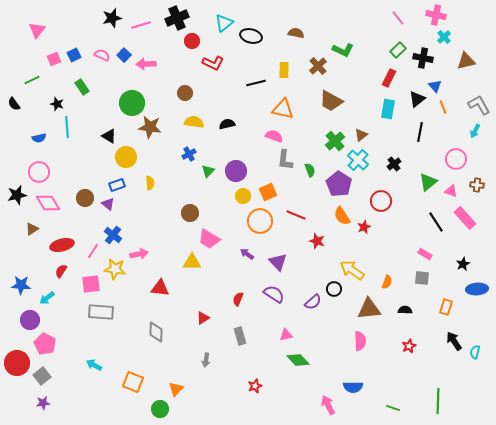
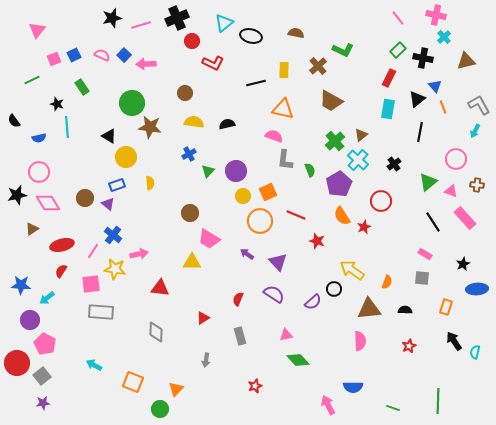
black semicircle at (14, 104): moved 17 px down
purple pentagon at (339, 184): rotated 10 degrees clockwise
black line at (436, 222): moved 3 px left
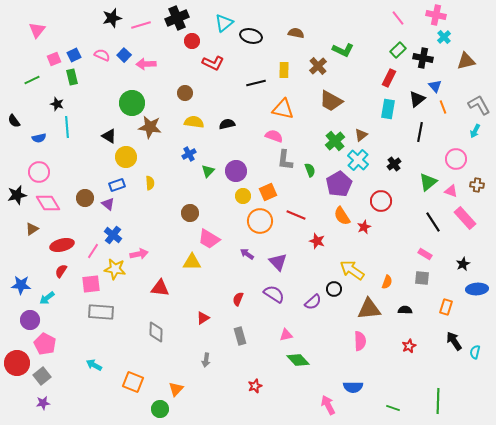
green rectangle at (82, 87): moved 10 px left, 10 px up; rotated 21 degrees clockwise
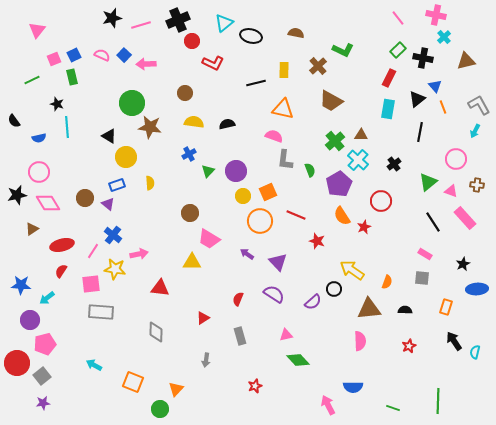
black cross at (177, 18): moved 1 px right, 2 px down
brown triangle at (361, 135): rotated 40 degrees clockwise
pink pentagon at (45, 344): rotated 30 degrees clockwise
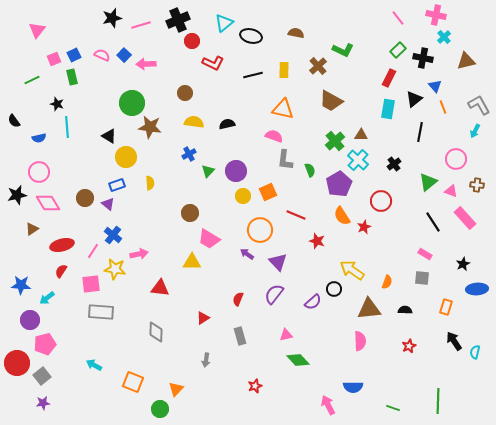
black line at (256, 83): moved 3 px left, 8 px up
black triangle at (417, 99): moved 3 px left
orange circle at (260, 221): moved 9 px down
purple semicircle at (274, 294): rotated 85 degrees counterclockwise
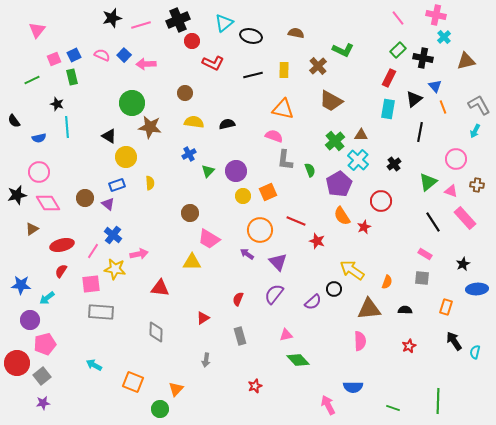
red line at (296, 215): moved 6 px down
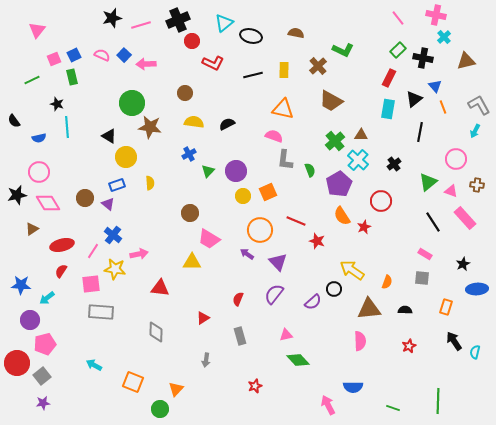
black semicircle at (227, 124): rotated 14 degrees counterclockwise
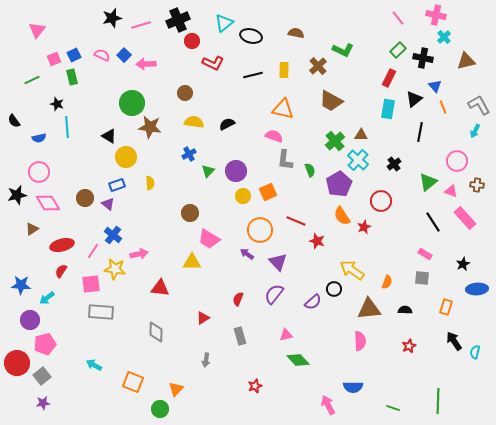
pink circle at (456, 159): moved 1 px right, 2 px down
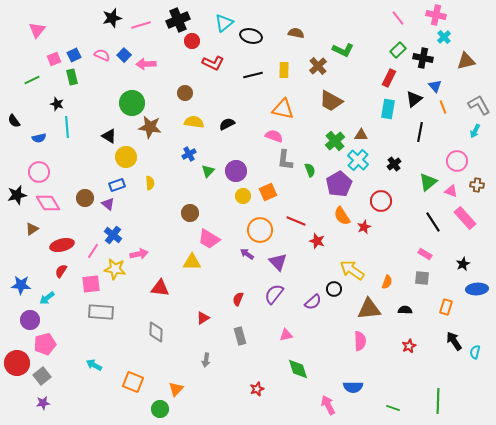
green diamond at (298, 360): moved 9 px down; rotated 25 degrees clockwise
red star at (255, 386): moved 2 px right, 3 px down
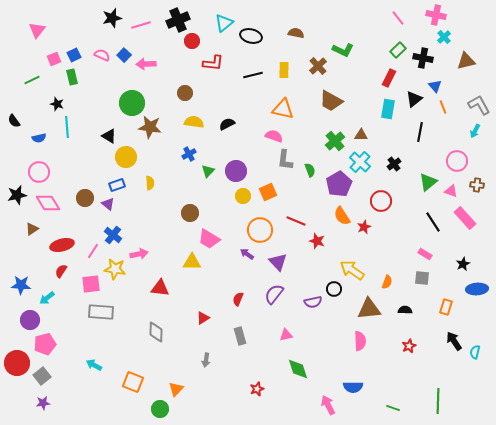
red L-shape at (213, 63): rotated 20 degrees counterclockwise
cyan cross at (358, 160): moved 2 px right, 2 px down
purple semicircle at (313, 302): rotated 30 degrees clockwise
